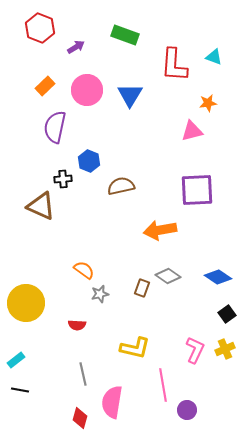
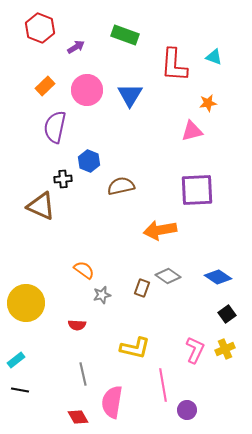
gray star: moved 2 px right, 1 px down
red diamond: moved 2 px left, 1 px up; rotated 45 degrees counterclockwise
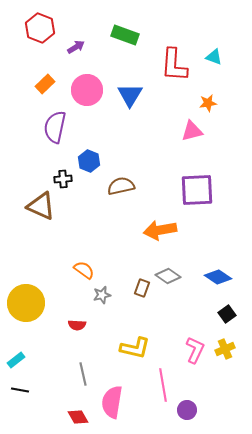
orange rectangle: moved 2 px up
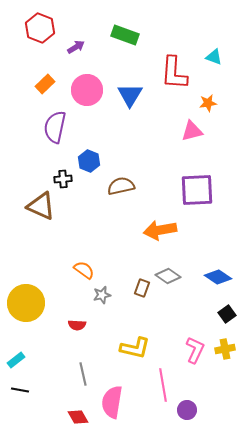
red L-shape: moved 8 px down
yellow cross: rotated 12 degrees clockwise
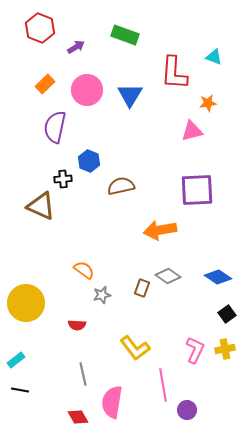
yellow L-shape: rotated 40 degrees clockwise
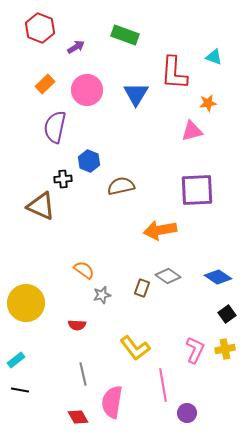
blue triangle: moved 6 px right, 1 px up
purple circle: moved 3 px down
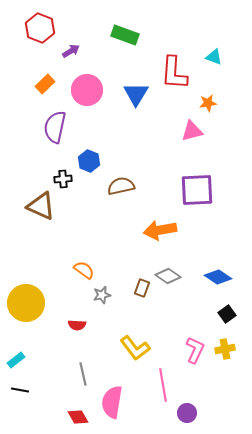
purple arrow: moved 5 px left, 4 px down
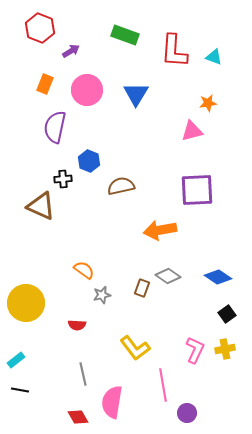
red L-shape: moved 22 px up
orange rectangle: rotated 24 degrees counterclockwise
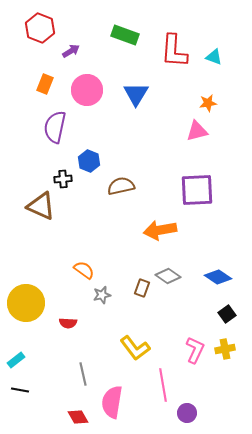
pink triangle: moved 5 px right
red semicircle: moved 9 px left, 2 px up
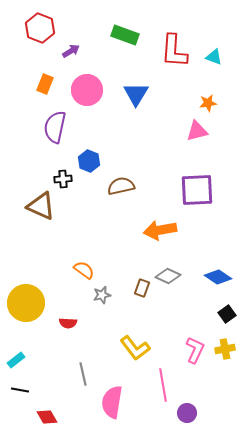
gray diamond: rotated 10 degrees counterclockwise
red diamond: moved 31 px left
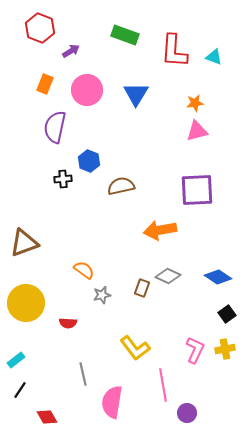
orange star: moved 13 px left
brown triangle: moved 17 px left, 37 px down; rotated 44 degrees counterclockwise
black line: rotated 66 degrees counterclockwise
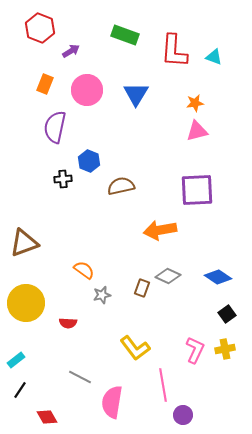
gray line: moved 3 px left, 3 px down; rotated 50 degrees counterclockwise
purple circle: moved 4 px left, 2 px down
